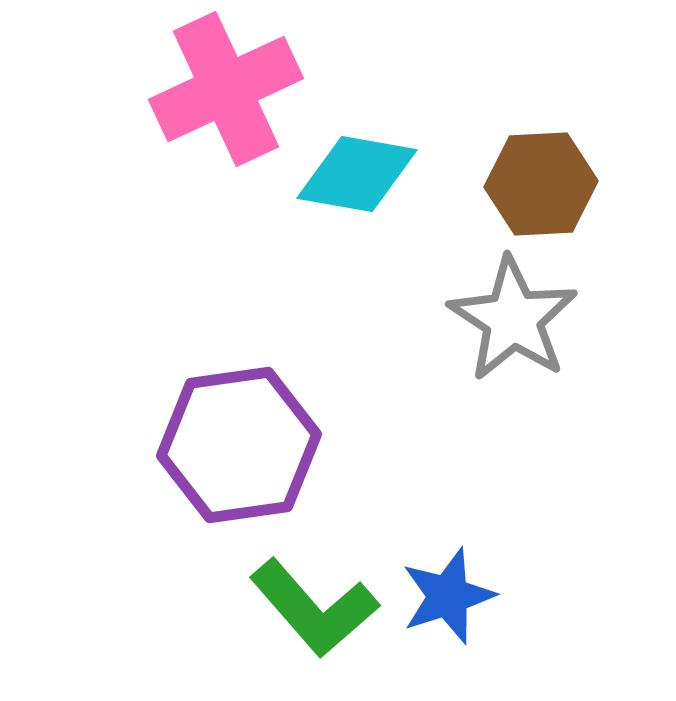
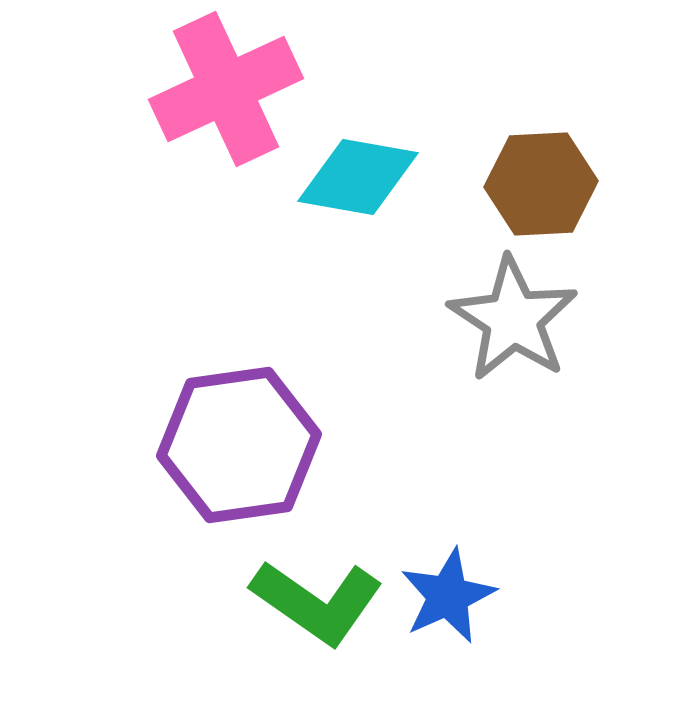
cyan diamond: moved 1 px right, 3 px down
blue star: rotated 6 degrees counterclockwise
green L-shape: moved 3 px right, 6 px up; rotated 14 degrees counterclockwise
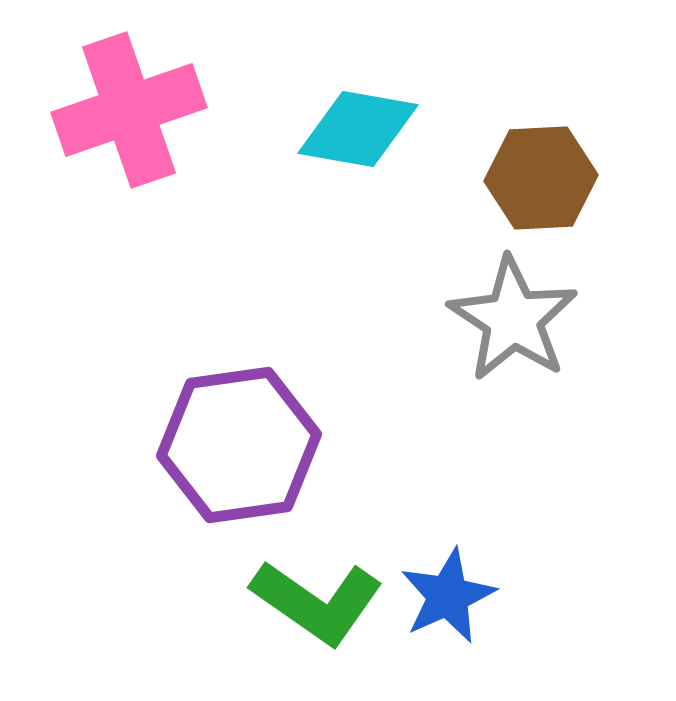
pink cross: moved 97 px left, 21 px down; rotated 6 degrees clockwise
cyan diamond: moved 48 px up
brown hexagon: moved 6 px up
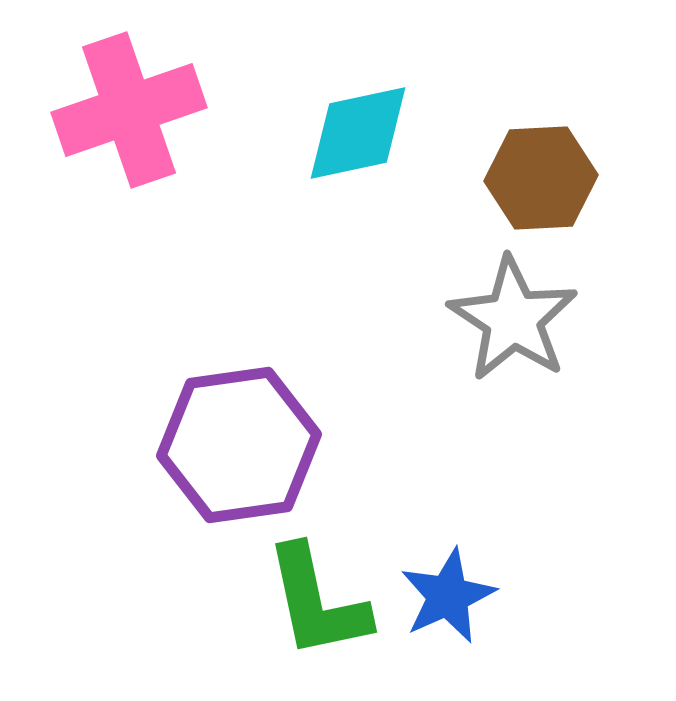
cyan diamond: moved 4 px down; rotated 22 degrees counterclockwise
green L-shape: rotated 43 degrees clockwise
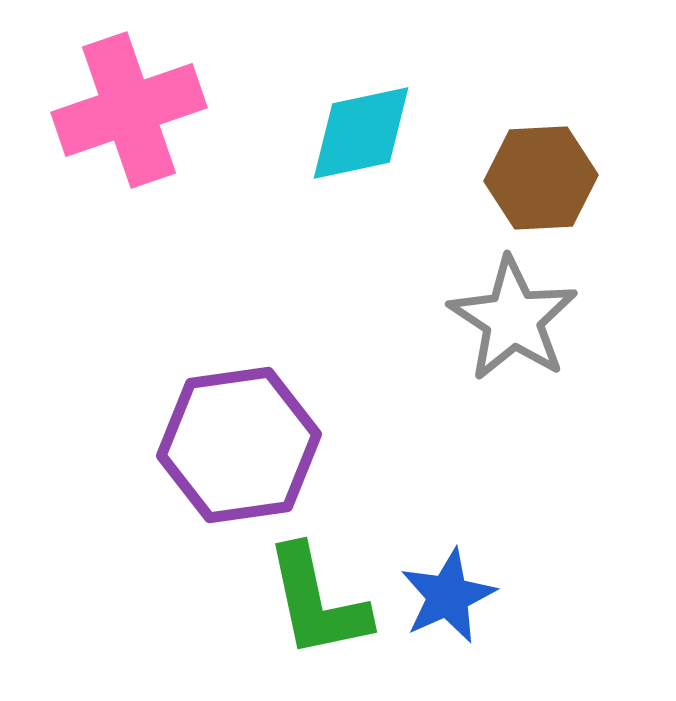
cyan diamond: moved 3 px right
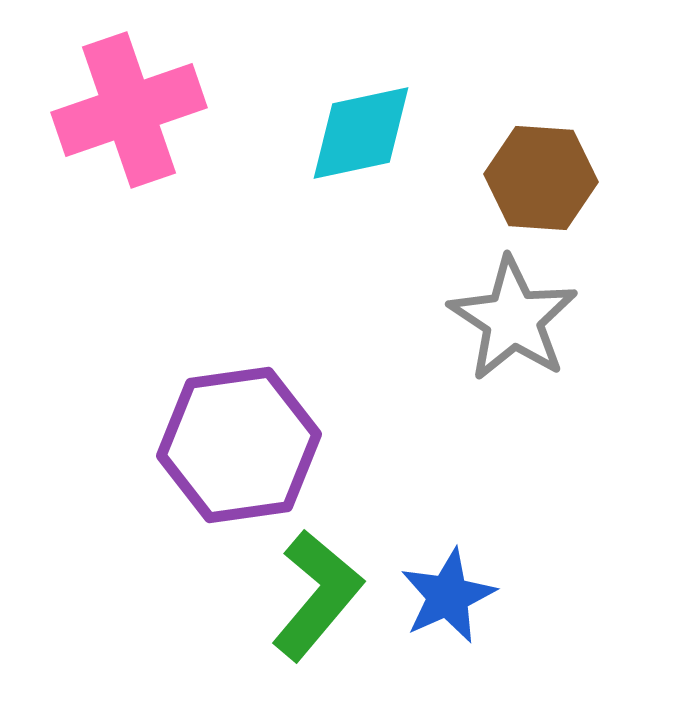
brown hexagon: rotated 7 degrees clockwise
green L-shape: moved 7 px up; rotated 128 degrees counterclockwise
